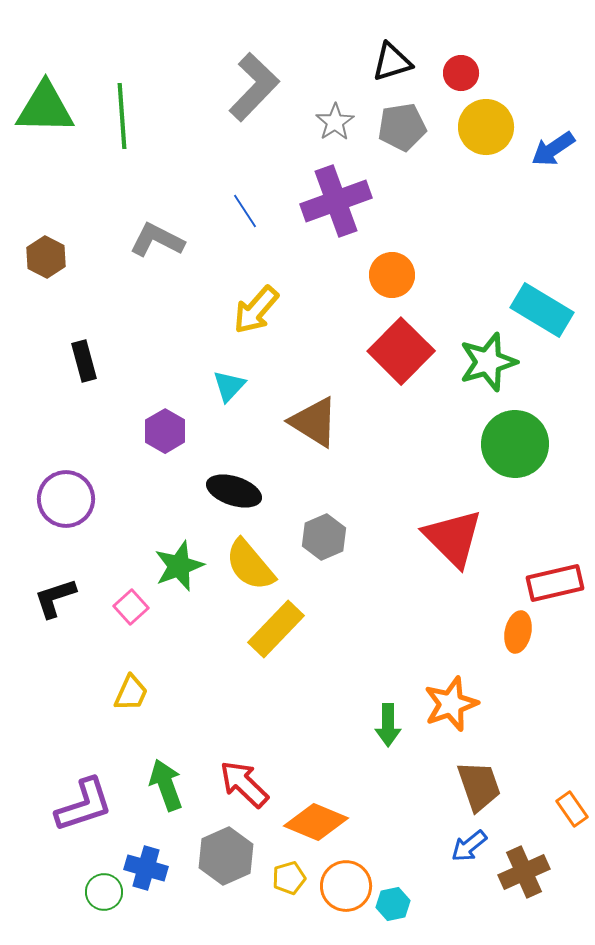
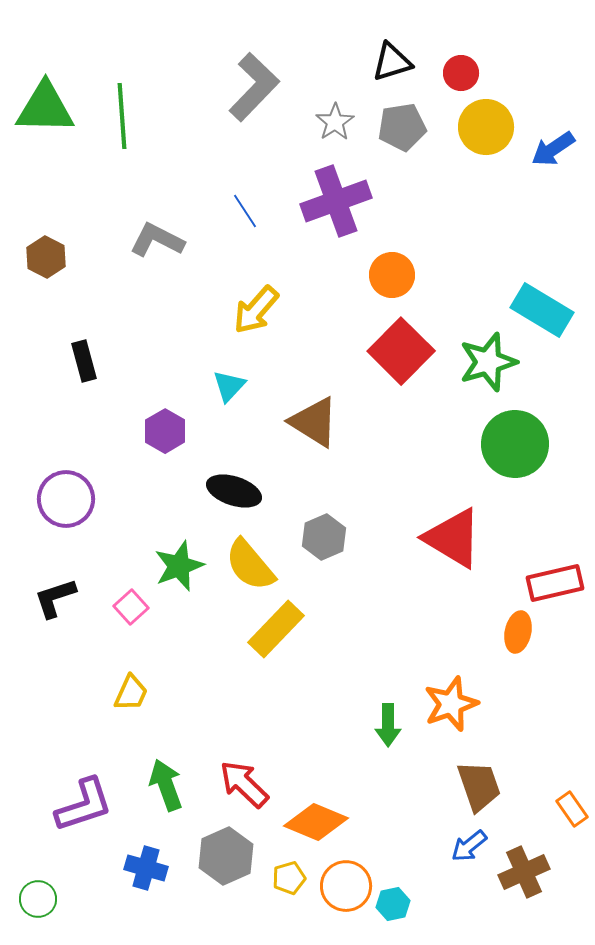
red triangle at (453, 538): rotated 14 degrees counterclockwise
green circle at (104, 892): moved 66 px left, 7 px down
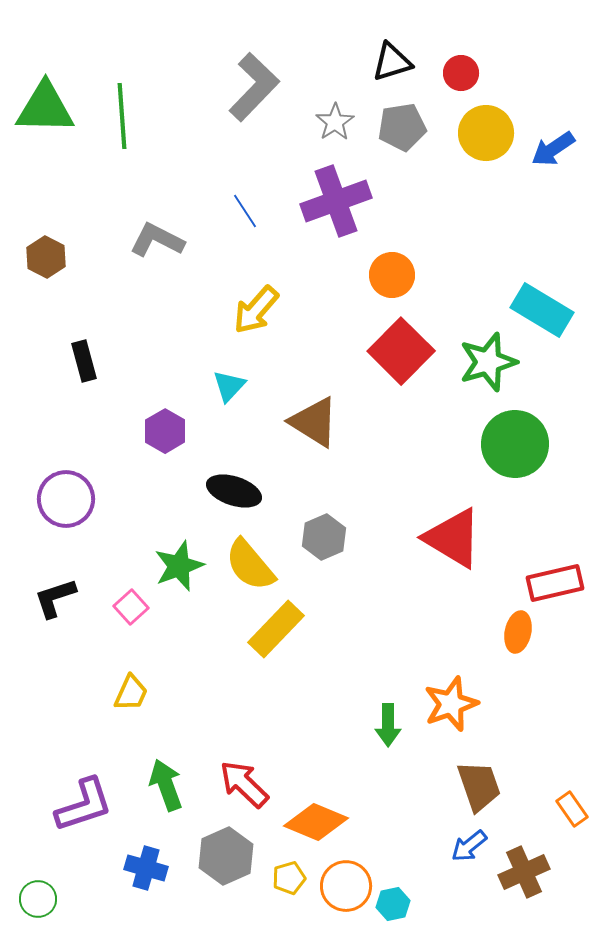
yellow circle at (486, 127): moved 6 px down
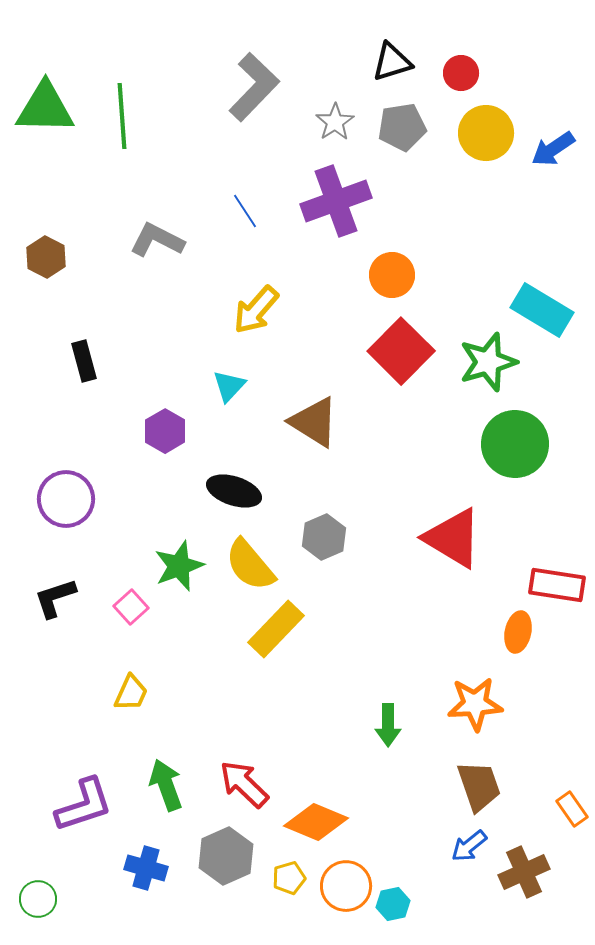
red rectangle at (555, 583): moved 2 px right, 2 px down; rotated 22 degrees clockwise
orange star at (451, 704): moved 24 px right; rotated 16 degrees clockwise
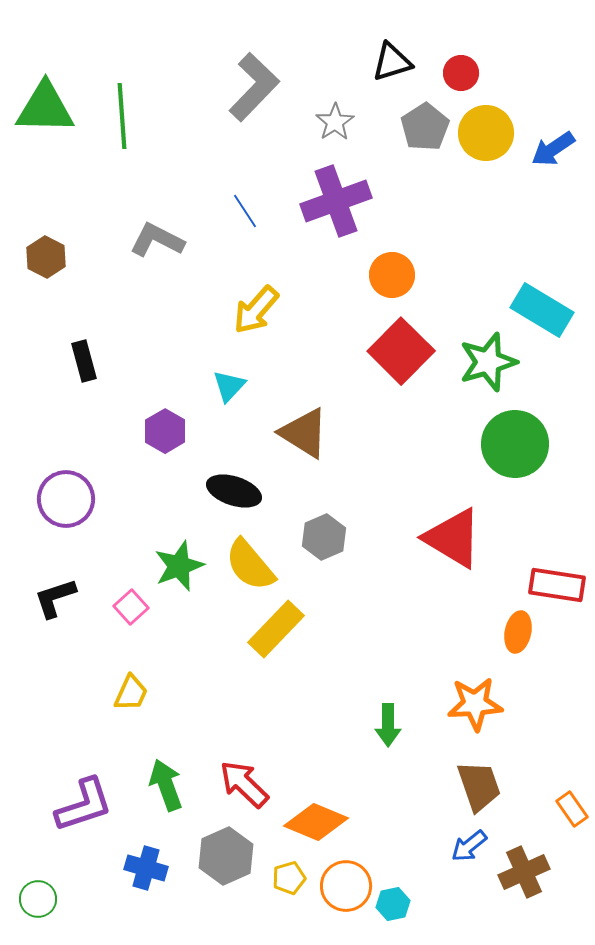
gray pentagon at (402, 127): moved 23 px right; rotated 24 degrees counterclockwise
brown triangle at (314, 422): moved 10 px left, 11 px down
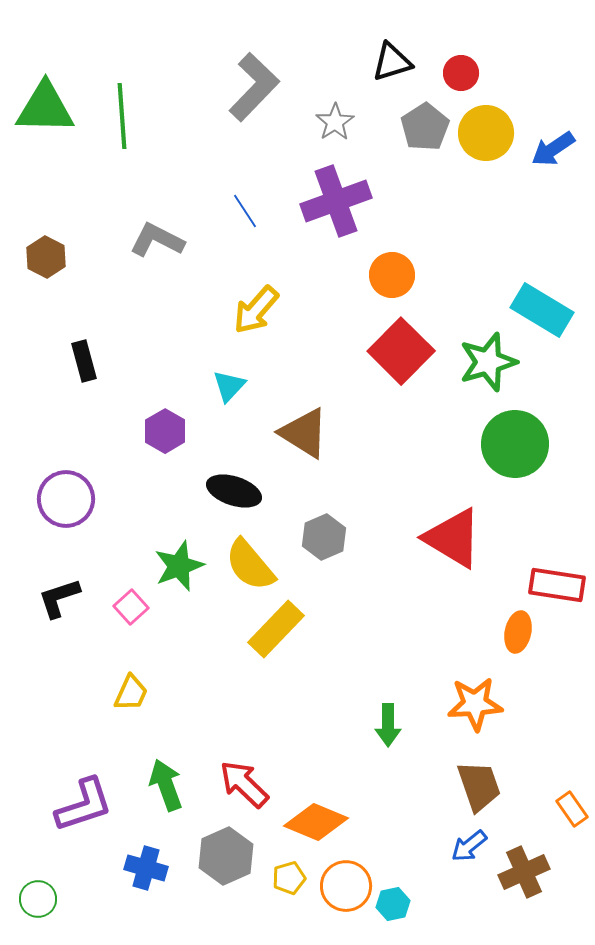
black L-shape at (55, 598): moved 4 px right
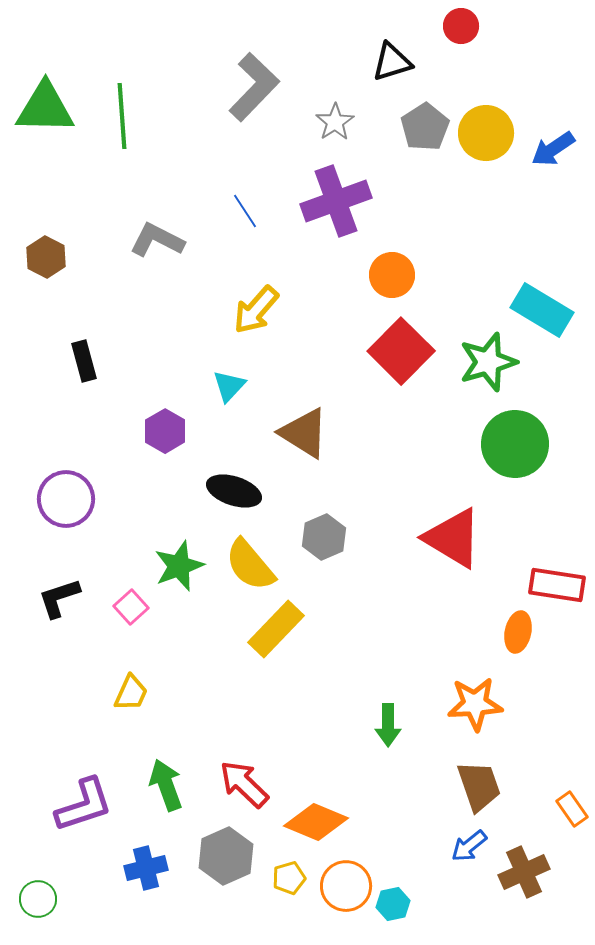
red circle at (461, 73): moved 47 px up
blue cross at (146, 868): rotated 30 degrees counterclockwise
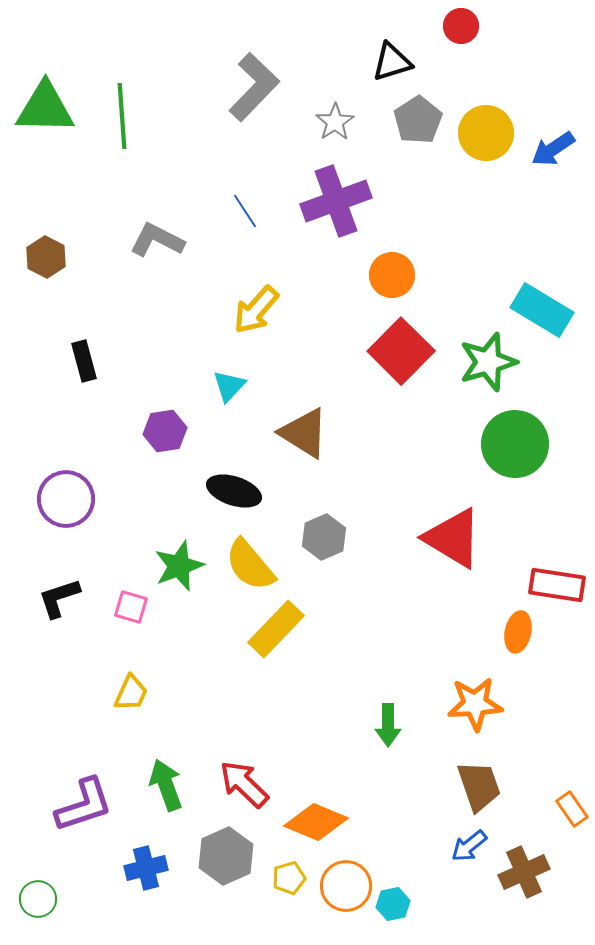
gray pentagon at (425, 127): moved 7 px left, 7 px up
purple hexagon at (165, 431): rotated 21 degrees clockwise
pink square at (131, 607): rotated 32 degrees counterclockwise
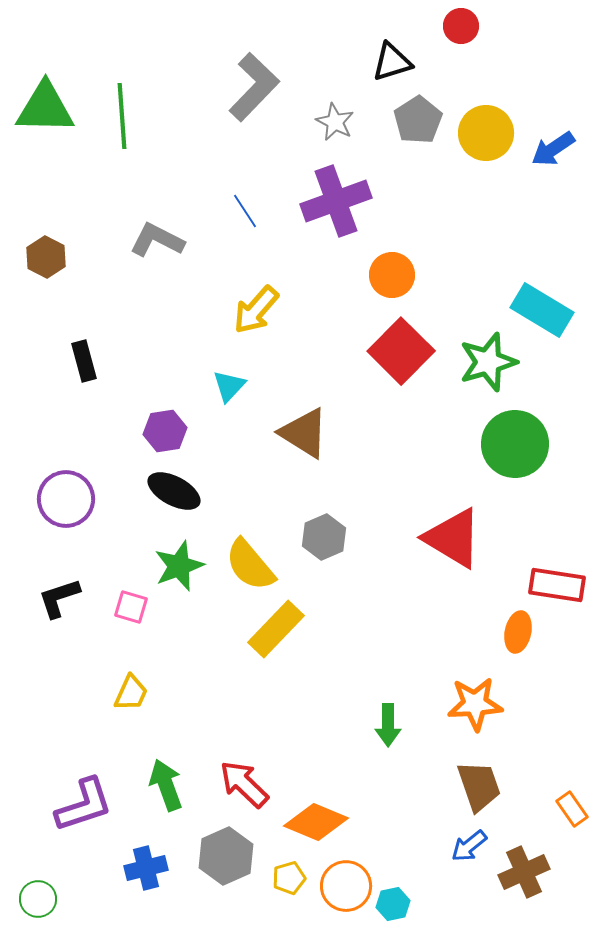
gray star at (335, 122): rotated 12 degrees counterclockwise
black ellipse at (234, 491): moved 60 px left; rotated 10 degrees clockwise
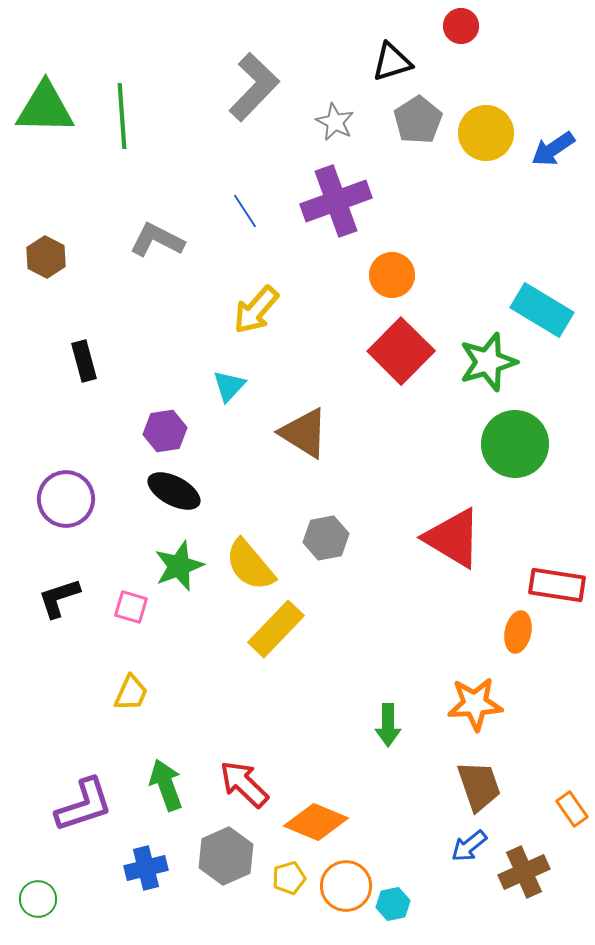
gray hexagon at (324, 537): moved 2 px right, 1 px down; rotated 12 degrees clockwise
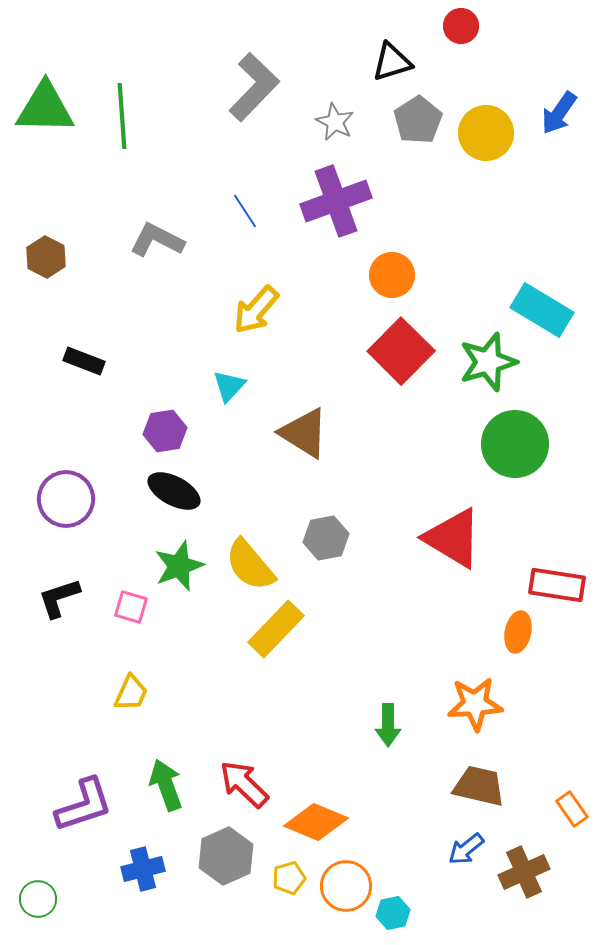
blue arrow at (553, 149): moved 6 px right, 36 px up; rotated 21 degrees counterclockwise
black rectangle at (84, 361): rotated 54 degrees counterclockwise
brown trapezoid at (479, 786): rotated 58 degrees counterclockwise
blue arrow at (469, 846): moved 3 px left, 3 px down
blue cross at (146, 868): moved 3 px left, 1 px down
cyan hexagon at (393, 904): moved 9 px down
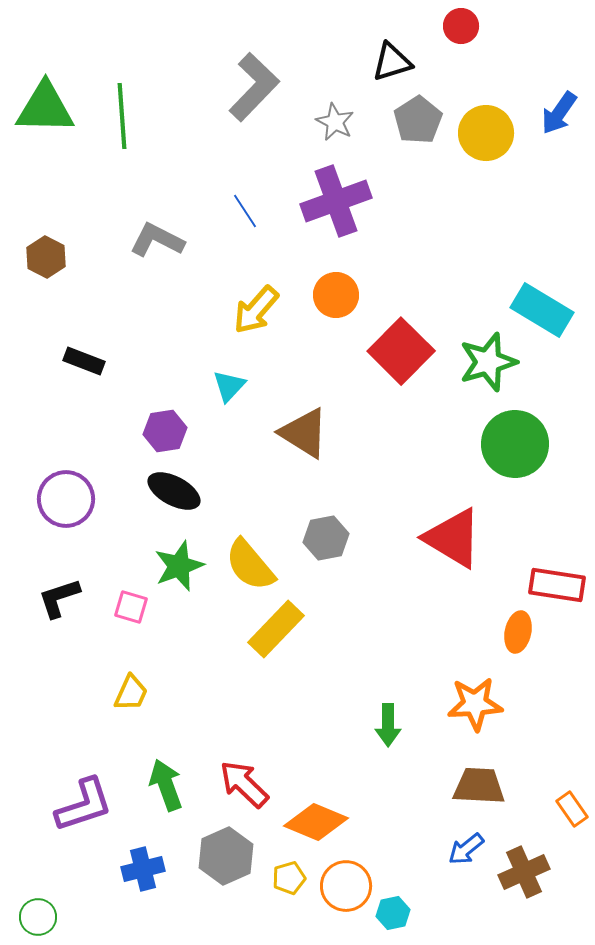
orange circle at (392, 275): moved 56 px left, 20 px down
brown trapezoid at (479, 786): rotated 10 degrees counterclockwise
green circle at (38, 899): moved 18 px down
